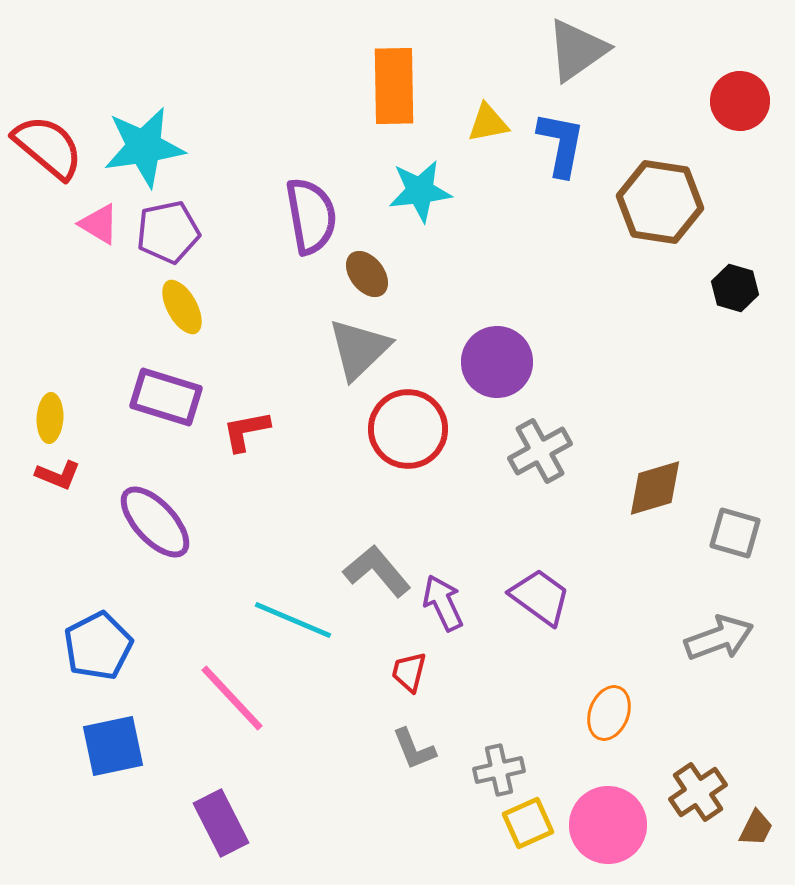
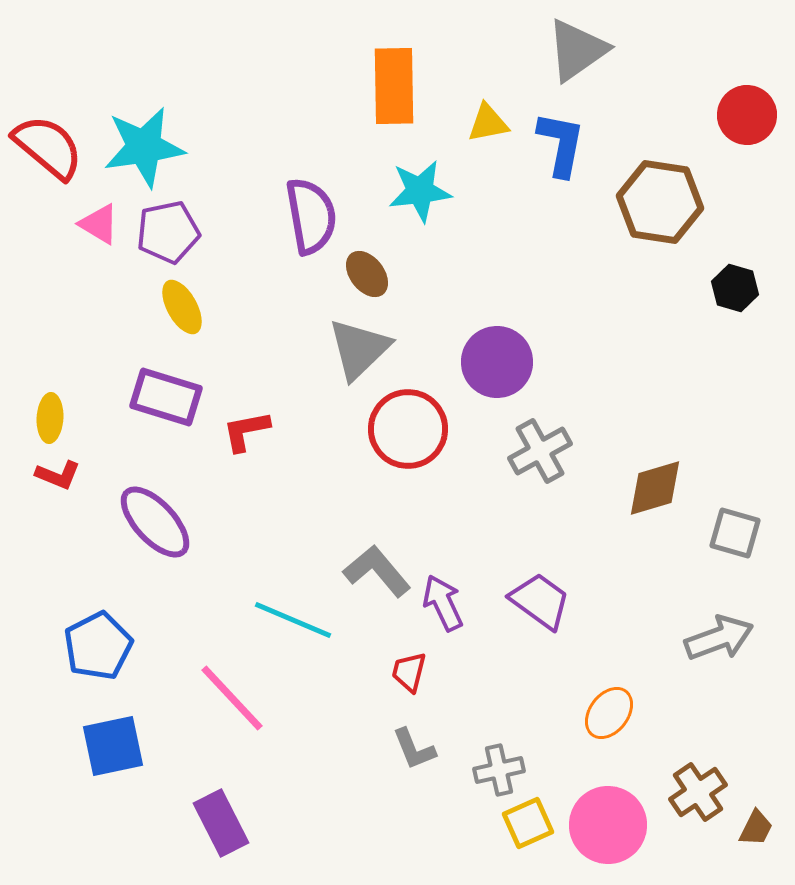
red circle at (740, 101): moved 7 px right, 14 px down
purple trapezoid at (540, 597): moved 4 px down
orange ellipse at (609, 713): rotated 16 degrees clockwise
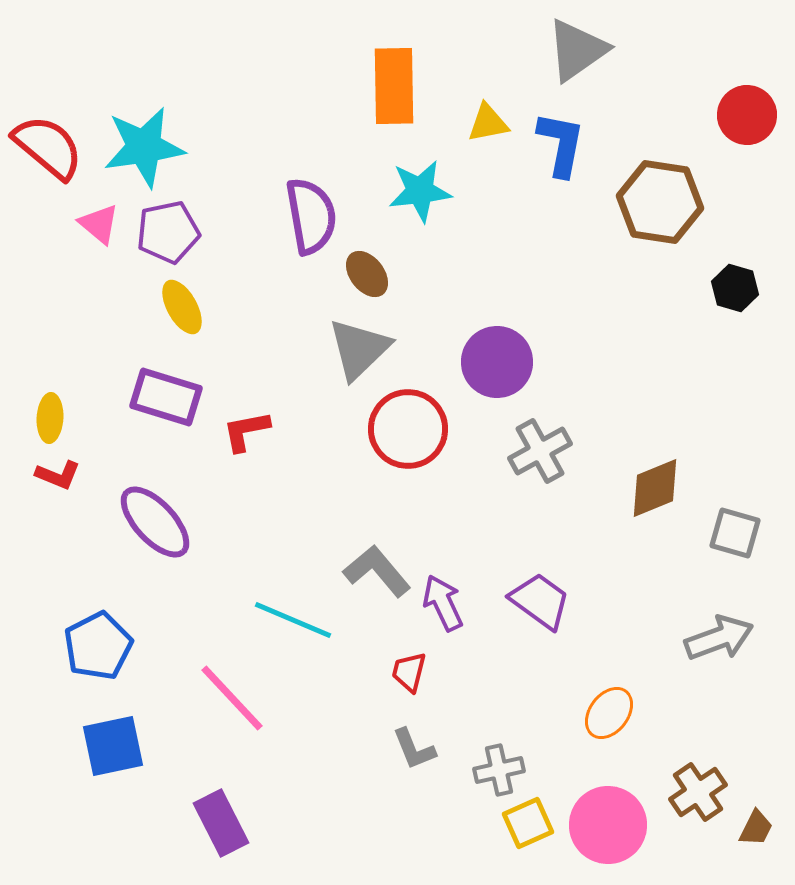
pink triangle at (99, 224): rotated 9 degrees clockwise
brown diamond at (655, 488): rotated 6 degrees counterclockwise
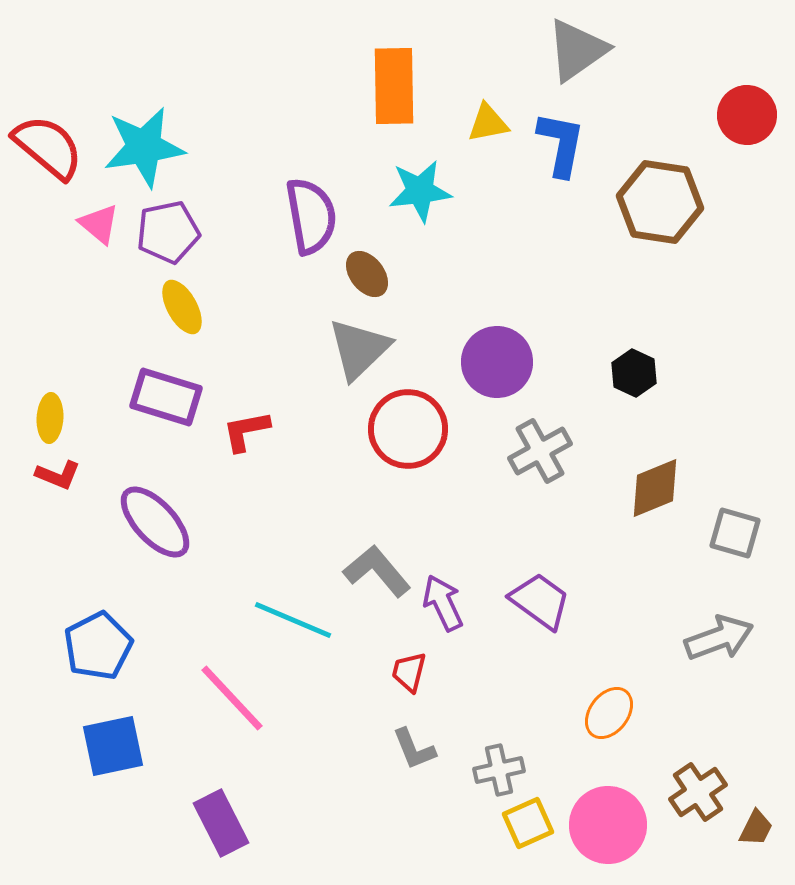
black hexagon at (735, 288): moved 101 px left, 85 px down; rotated 9 degrees clockwise
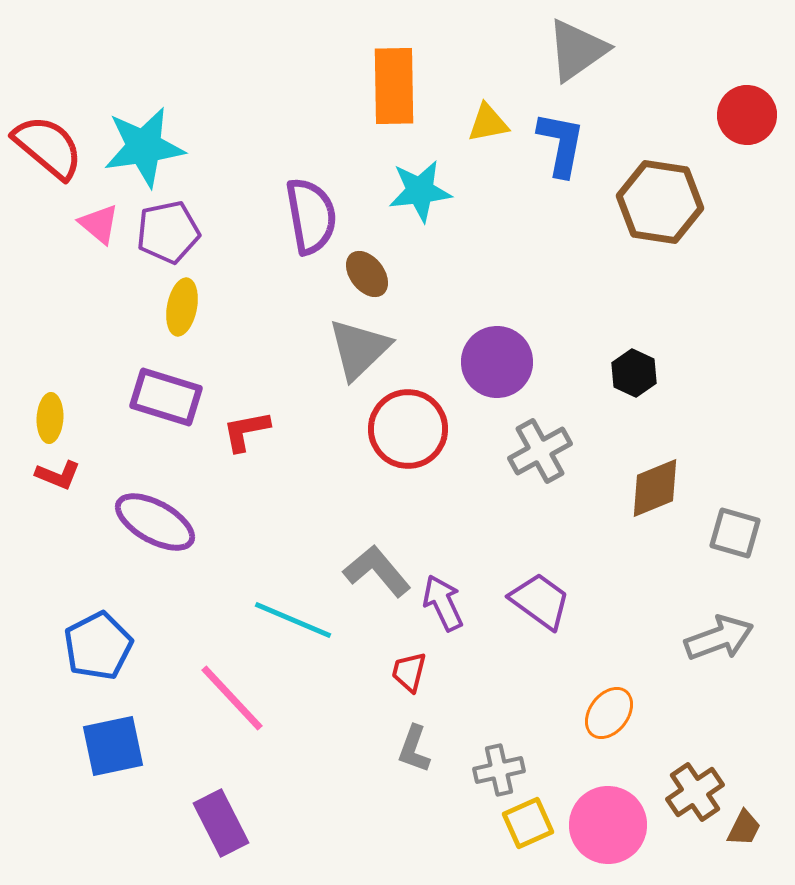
yellow ellipse at (182, 307): rotated 40 degrees clockwise
purple ellipse at (155, 522): rotated 18 degrees counterclockwise
gray L-shape at (414, 749): rotated 42 degrees clockwise
brown cross at (698, 792): moved 3 px left
brown trapezoid at (756, 828): moved 12 px left
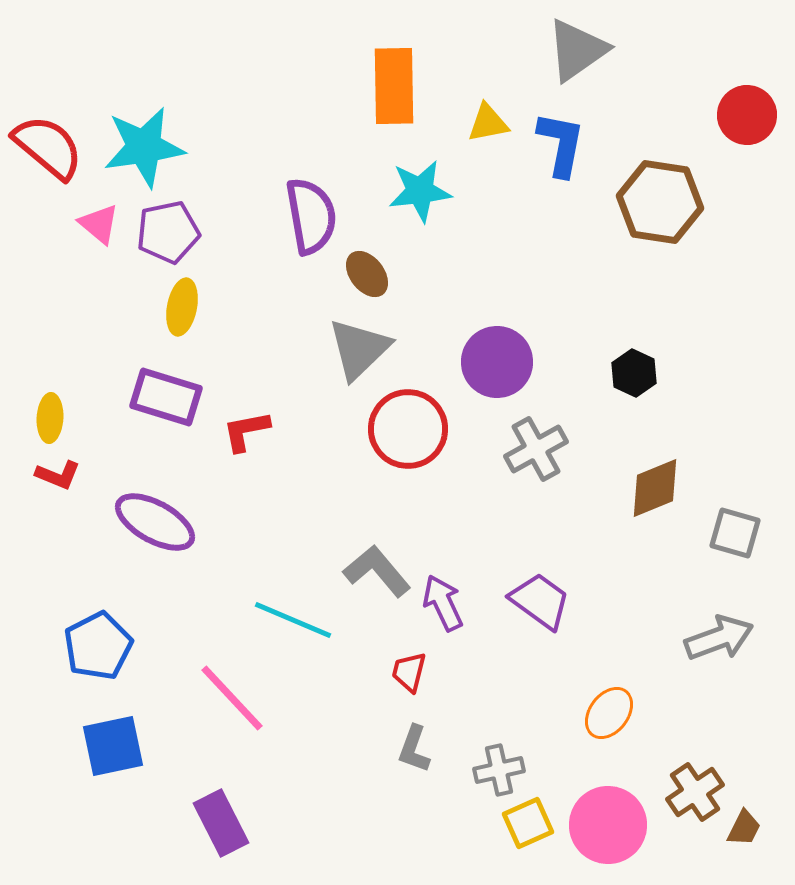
gray cross at (540, 451): moved 4 px left, 2 px up
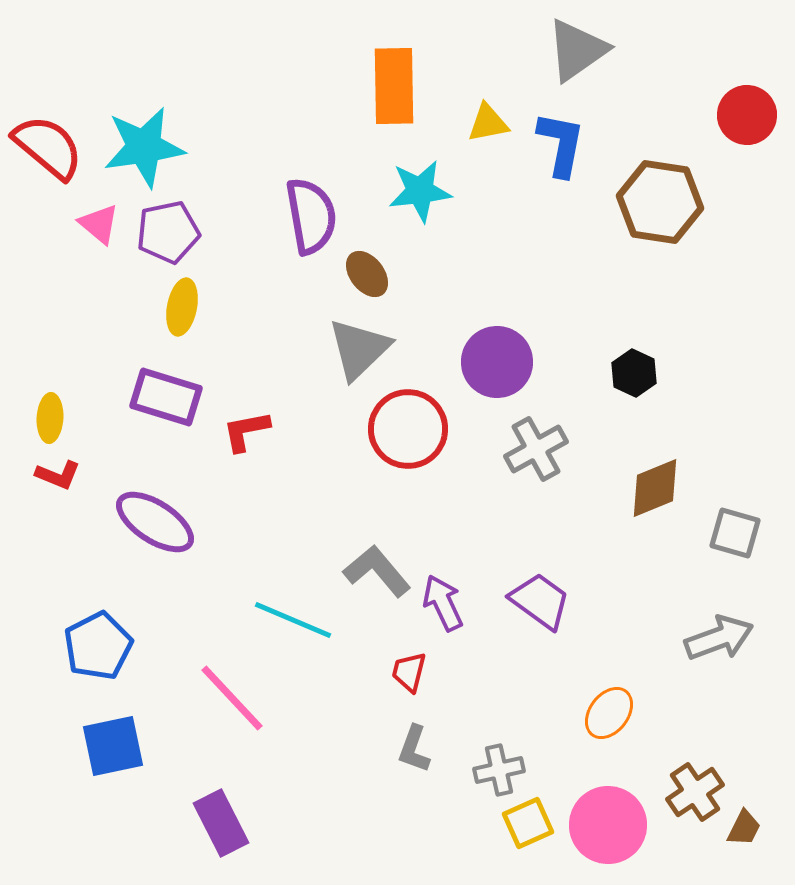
purple ellipse at (155, 522): rotated 4 degrees clockwise
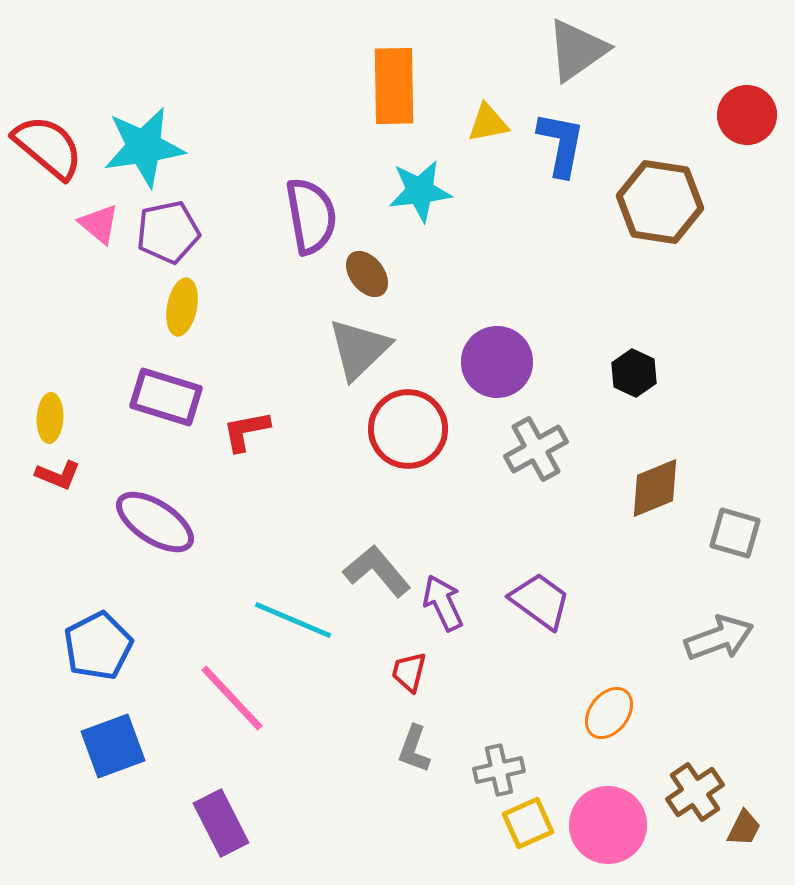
blue square at (113, 746): rotated 8 degrees counterclockwise
